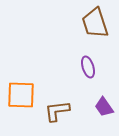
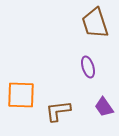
brown L-shape: moved 1 px right
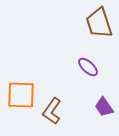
brown trapezoid: moved 4 px right
purple ellipse: rotated 30 degrees counterclockwise
brown L-shape: moved 6 px left; rotated 48 degrees counterclockwise
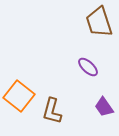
brown trapezoid: moved 1 px up
orange square: moved 2 px left, 1 px down; rotated 36 degrees clockwise
brown L-shape: rotated 20 degrees counterclockwise
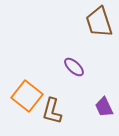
purple ellipse: moved 14 px left
orange square: moved 8 px right
purple trapezoid: rotated 10 degrees clockwise
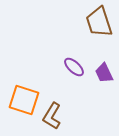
orange square: moved 3 px left, 4 px down; rotated 20 degrees counterclockwise
purple trapezoid: moved 34 px up
brown L-shape: moved 5 px down; rotated 16 degrees clockwise
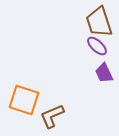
purple ellipse: moved 23 px right, 21 px up
brown L-shape: rotated 36 degrees clockwise
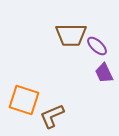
brown trapezoid: moved 28 px left, 13 px down; rotated 72 degrees counterclockwise
